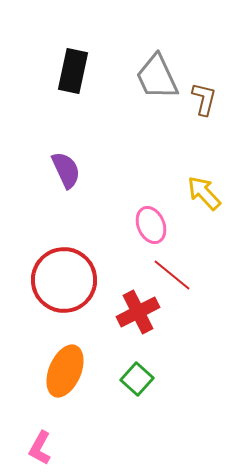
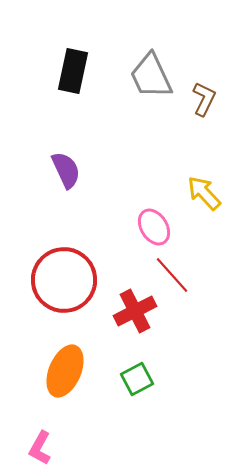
gray trapezoid: moved 6 px left, 1 px up
brown L-shape: rotated 12 degrees clockwise
pink ellipse: moved 3 px right, 2 px down; rotated 9 degrees counterclockwise
red line: rotated 9 degrees clockwise
red cross: moved 3 px left, 1 px up
green square: rotated 20 degrees clockwise
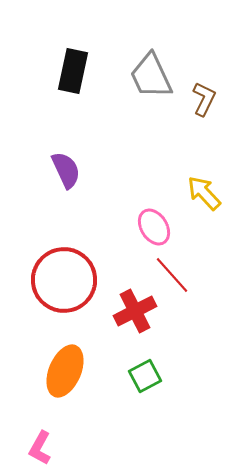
green square: moved 8 px right, 3 px up
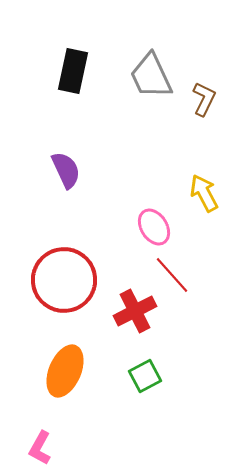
yellow arrow: rotated 15 degrees clockwise
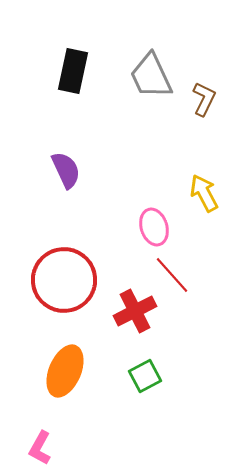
pink ellipse: rotated 15 degrees clockwise
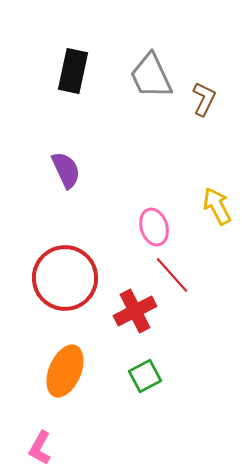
yellow arrow: moved 13 px right, 13 px down
red circle: moved 1 px right, 2 px up
